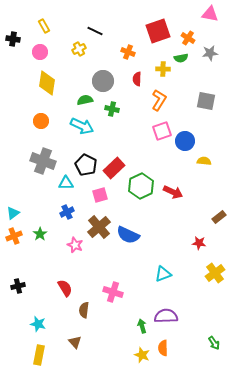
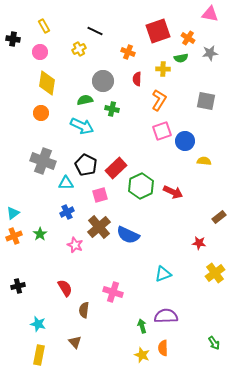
orange circle at (41, 121): moved 8 px up
red rectangle at (114, 168): moved 2 px right
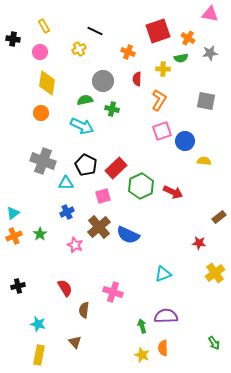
pink square at (100, 195): moved 3 px right, 1 px down
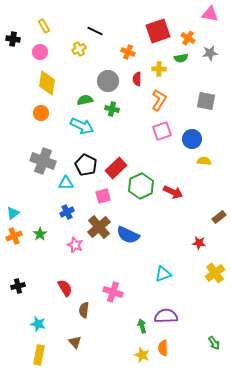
yellow cross at (163, 69): moved 4 px left
gray circle at (103, 81): moved 5 px right
blue circle at (185, 141): moved 7 px right, 2 px up
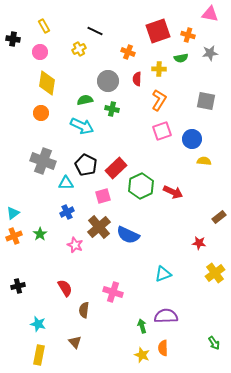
orange cross at (188, 38): moved 3 px up; rotated 16 degrees counterclockwise
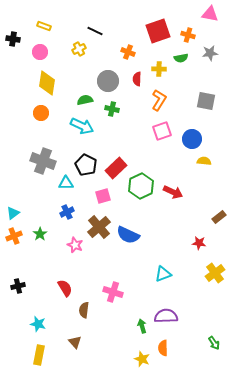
yellow rectangle at (44, 26): rotated 40 degrees counterclockwise
yellow star at (142, 355): moved 4 px down
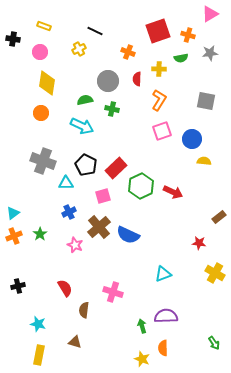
pink triangle at (210, 14): rotated 42 degrees counterclockwise
blue cross at (67, 212): moved 2 px right
yellow cross at (215, 273): rotated 24 degrees counterclockwise
brown triangle at (75, 342): rotated 32 degrees counterclockwise
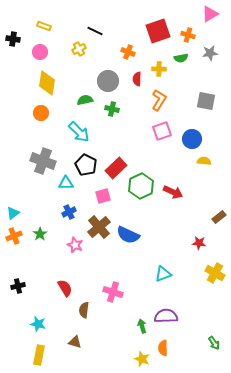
cyan arrow at (82, 126): moved 3 px left, 6 px down; rotated 20 degrees clockwise
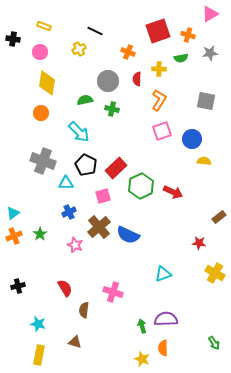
purple semicircle at (166, 316): moved 3 px down
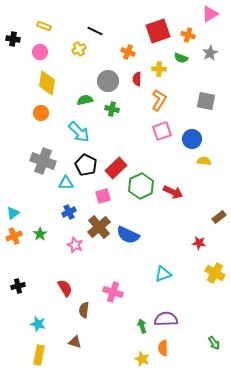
gray star at (210, 53): rotated 21 degrees counterclockwise
green semicircle at (181, 58): rotated 32 degrees clockwise
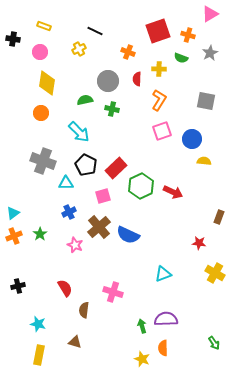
brown rectangle at (219, 217): rotated 32 degrees counterclockwise
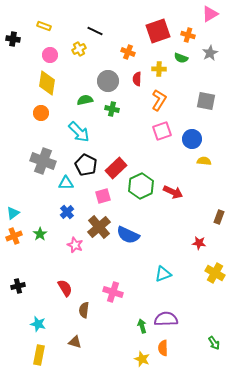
pink circle at (40, 52): moved 10 px right, 3 px down
blue cross at (69, 212): moved 2 px left; rotated 16 degrees counterclockwise
